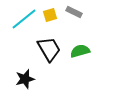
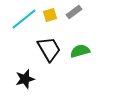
gray rectangle: rotated 63 degrees counterclockwise
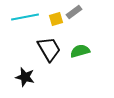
yellow square: moved 6 px right, 4 px down
cyan line: moved 1 px right, 2 px up; rotated 28 degrees clockwise
black star: moved 2 px up; rotated 30 degrees clockwise
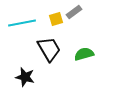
cyan line: moved 3 px left, 6 px down
green semicircle: moved 4 px right, 3 px down
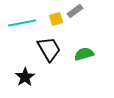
gray rectangle: moved 1 px right, 1 px up
black star: rotated 24 degrees clockwise
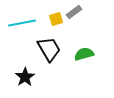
gray rectangle: moved 1 px left, 1 px down
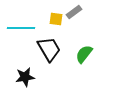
yellow square: rotated 24 degrees clockwise
cyan line: moved 1 px left, 5 px down; rotated 12 degrees clockwise
green semicircle: rotated 36 degrees counterclockwise
black star: rotated 24 degrees clockwise
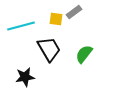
cyan line: moved 2 px up; rotated 16 degrees counterclockwise
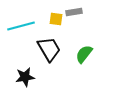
gray rectangle: rotated 28 degrees clockwise
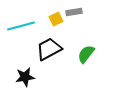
yellow square: rotated 32 degrees counterclockwise
black trapezoid: rotated 88 degrees counterclockwise
green semicircle: moved 2 px right
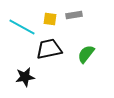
gray rectangle: moved 3 px down
yellow square: moved 6 px left; rotated 32 degrees clockwise
cyan line: moved 1 px right, 1 px down; rotated 44 degrees clockwise
black trapezoid: rotated 16 degrees clockwise
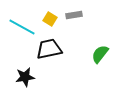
yellow square: rotated 24 degrees clockwise
green semicircle: moved 14 px right
